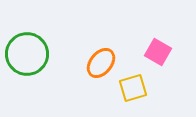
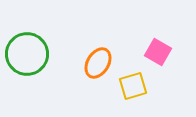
orange ellipse: moved 3 px left; rotated 8 degrees counterclockwise
yellow square: moved 2 px up
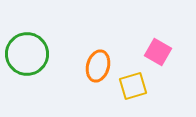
orange ellipse: moved 3 px down; rotated 16 degrees counterclockwise
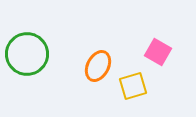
orange ellipse: rotated 12 degrees clockwise
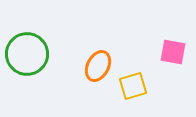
pink square: moved 15 px right; rotated 20 degrees counterclockwise
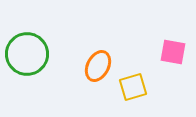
yellow square: moved 1 px down
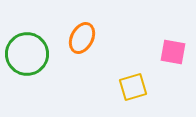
orange ellipse: moved 16 px left, 28 px up
